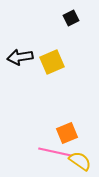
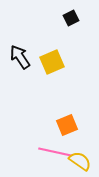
black arrow: rotated 65 degrees clockwise
orange square: moved 8 px up
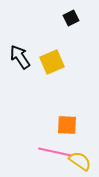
orange square: rotated 25 degrees clockwise
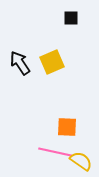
black square: rotated 28 degrees clockwise
black arrow: moved 6 px down
orange square: moved 2 px down
yellow semicircle: moved 1 px right
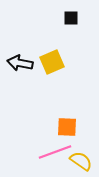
black arrow: rotated 45 degrees counterclockwise
pink line: rotated 32 degrees counterclockwise
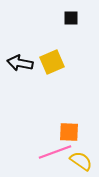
orange square: moved 2 px right, 5 px down
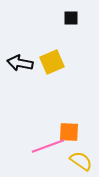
pink line: moved 7 px left, 6 px up
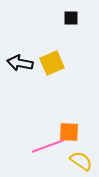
yellow square: moved 1 px down
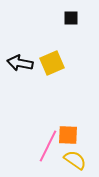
orange square: moved 1 px left, 3 px down
pink line: rotated 44 degrees counterclockwise
yellow semicircle: moved 6 px left, 1 px up
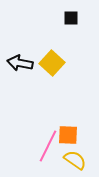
yellow square: rotated 25 degrees counterclockwise
